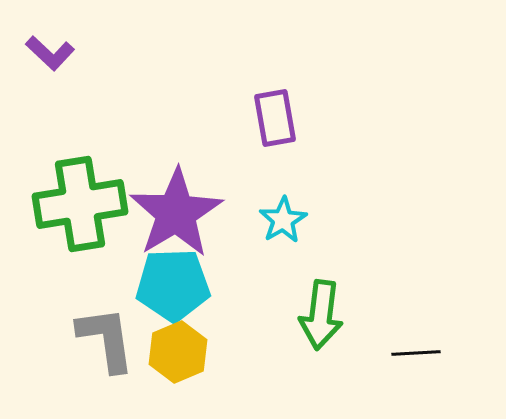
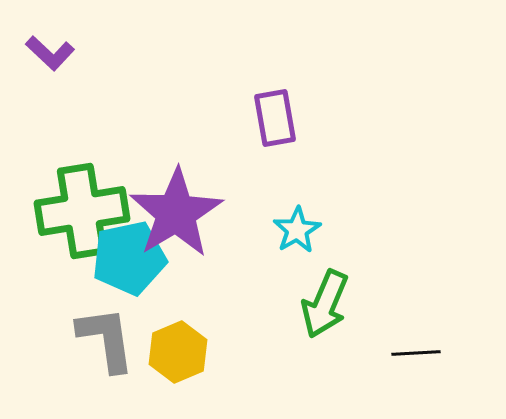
green cross: moved 2 px right, 7 px down
cyan star: moved 14 px right, 10 px down
cyan pentagon: moved 44 px left, 27 px up; rotated 10 degrees counterclockwise
green arrow: moved 4 px right, 11 px up; rotated 16 degrees clockwise
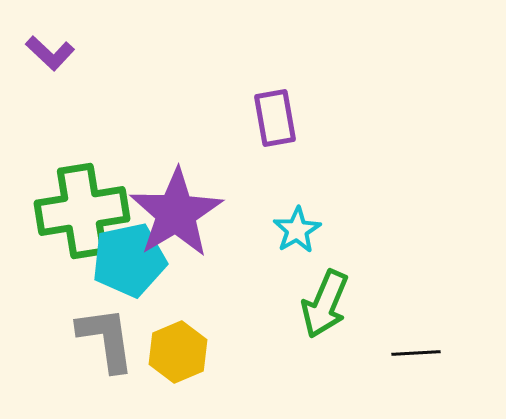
cyan pentagon: moved 2 px down
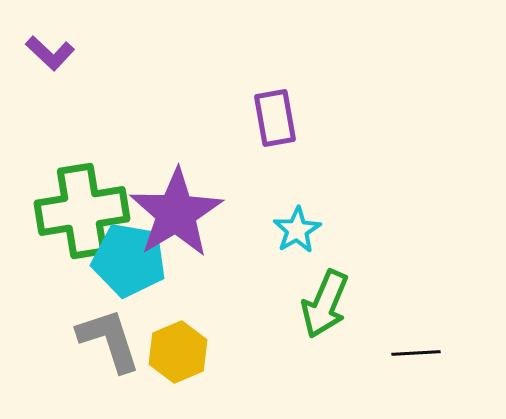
cyan pentagon: rotated 22 degrees clockwise
gray L-shape: moved 3 px right, 1 px down; rotated 10 degrees counterclockwise
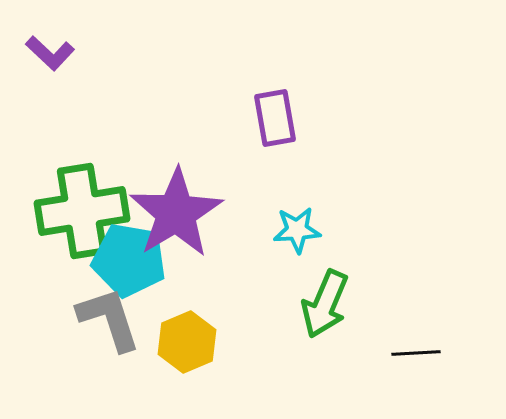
cyan star: rotated 27 degrees clockwise
gray L-shape: moved 21 px up
yellow hexagon: moved 9 px right, 10 px up
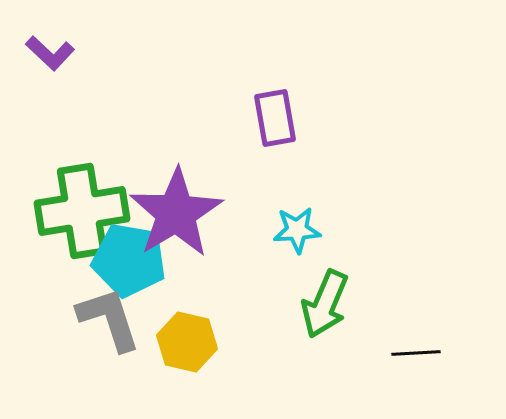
yellow hexagon: rotated 24 degrees counterclockwise
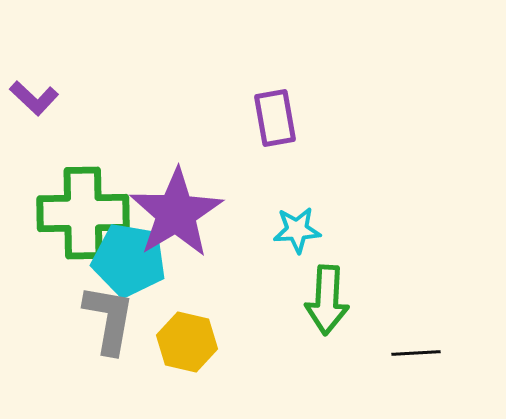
purple L-shape: moved 16 px left, 45 px down
green cross: moved 1 px right, 2 px down; rotated 8 degrees clockwise
green arrow: moved 2 px right, 4 px up; rotated 20 degrees counterclockwise
gray L-shape: rotated 28 degrees clockwise
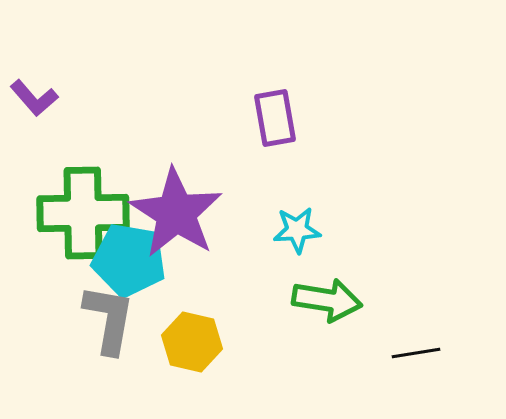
purple L-shape: rotated 6 degrees clockwise
purple star: rotated 8 degrees counterclockwise
green arrow: rotated 84 degrees counterclockwise
yellow hexagon: moved 5 px right
black line: rotated 6 degrees counterclockwise
